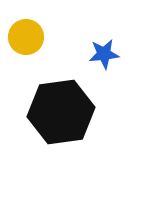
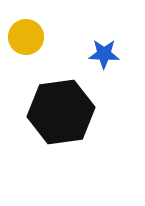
blue star: rotated 8 degrees clockwise
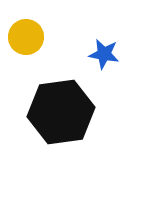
blue star: rotated 8 degrees clockwise
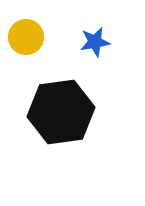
blue star: moved 9 px left, 12 px up; rotated 20 degrees counterclockwise
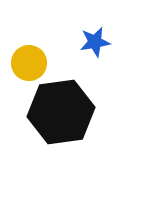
yellow circle: moved 3 px right, 26 px down
